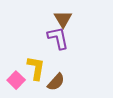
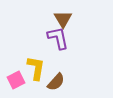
pink square: rotated 18 degrees clockwise
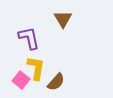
purple L-shape: moved 29 px left
pink square: moved 5 px right; rotated 24 degrees counterclockwise
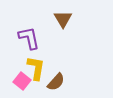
pink square: moved 1 px right, 1 px down
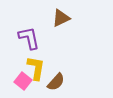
brown triangle: moved 2 px left, 1 px up; rotated 36 degrees clockwise
pink square: moved 1 px right
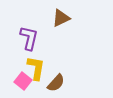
purple L-shape: rotated 25 degrees clockwise
brown semicircle: moved 1 px down
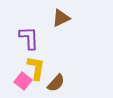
purple L-shape: rotated 15 degrees counterclockwise
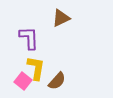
brown semicircle: moved 1 px right, 2 px up
